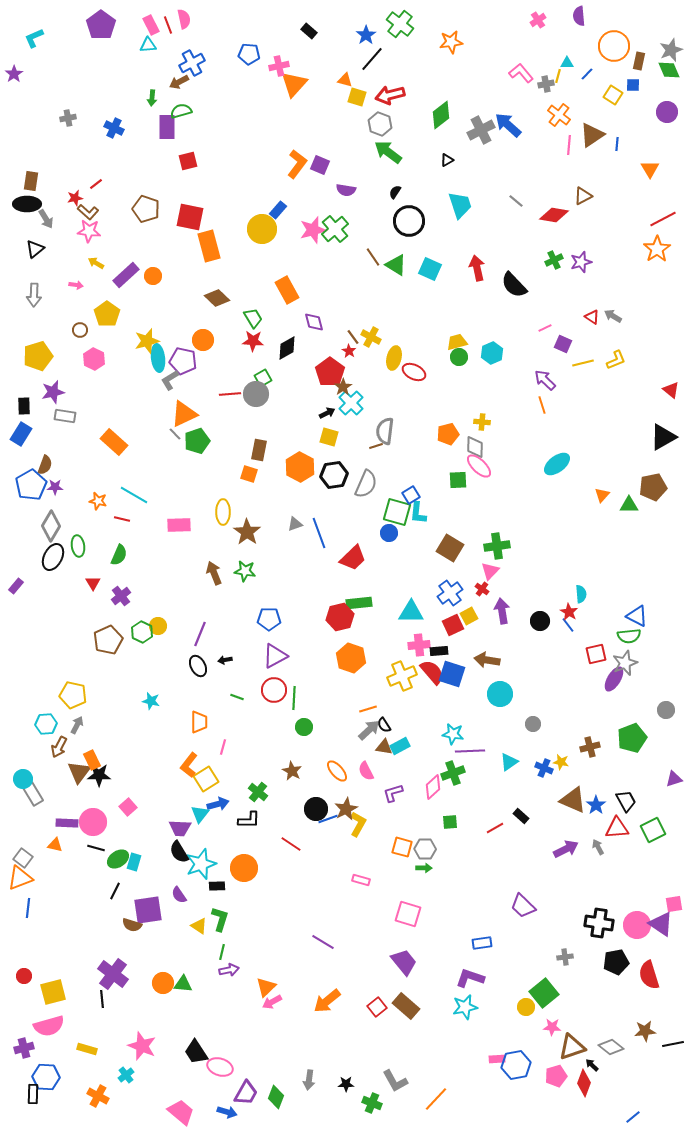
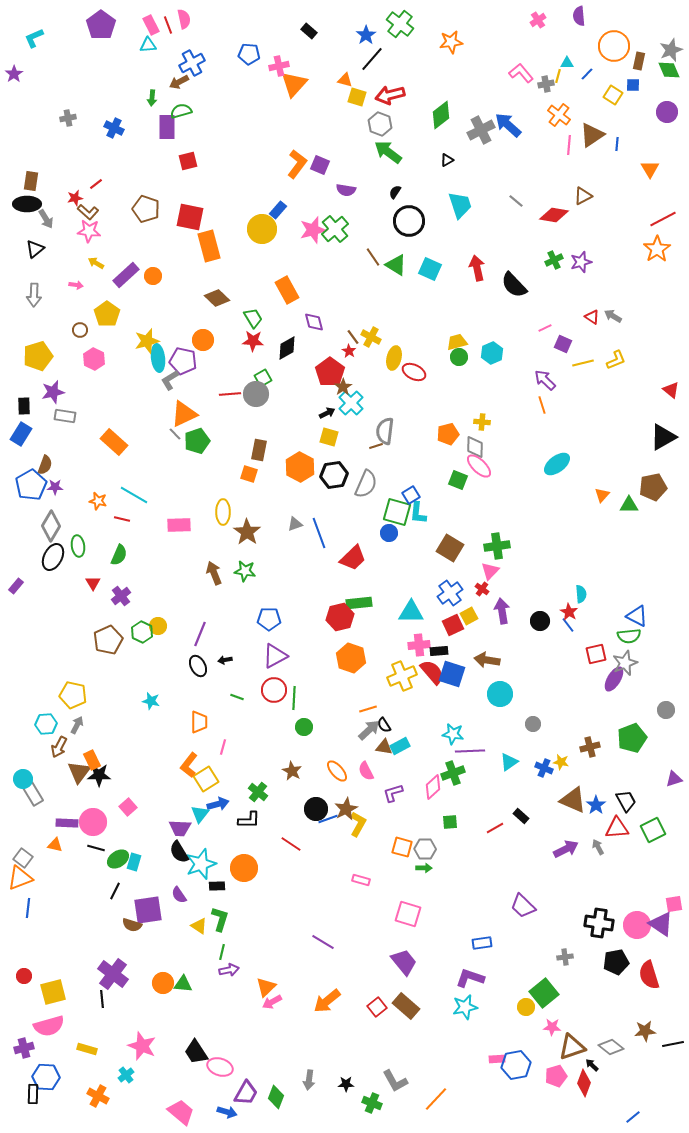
green square at (458, 480): rotated 24 degrees clockwise
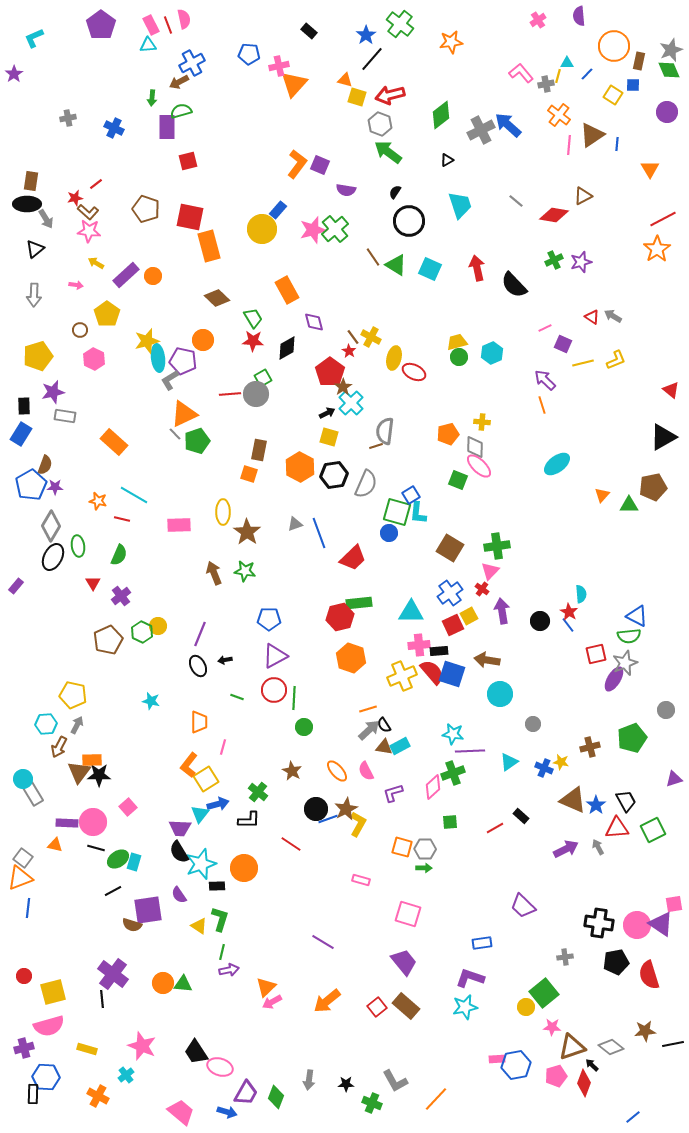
orange rectangle at (92, 760): rotated 66 degrees counterclockwise
black line at (115, 891): moved 2 px left; rotated 36 degrees clockwise
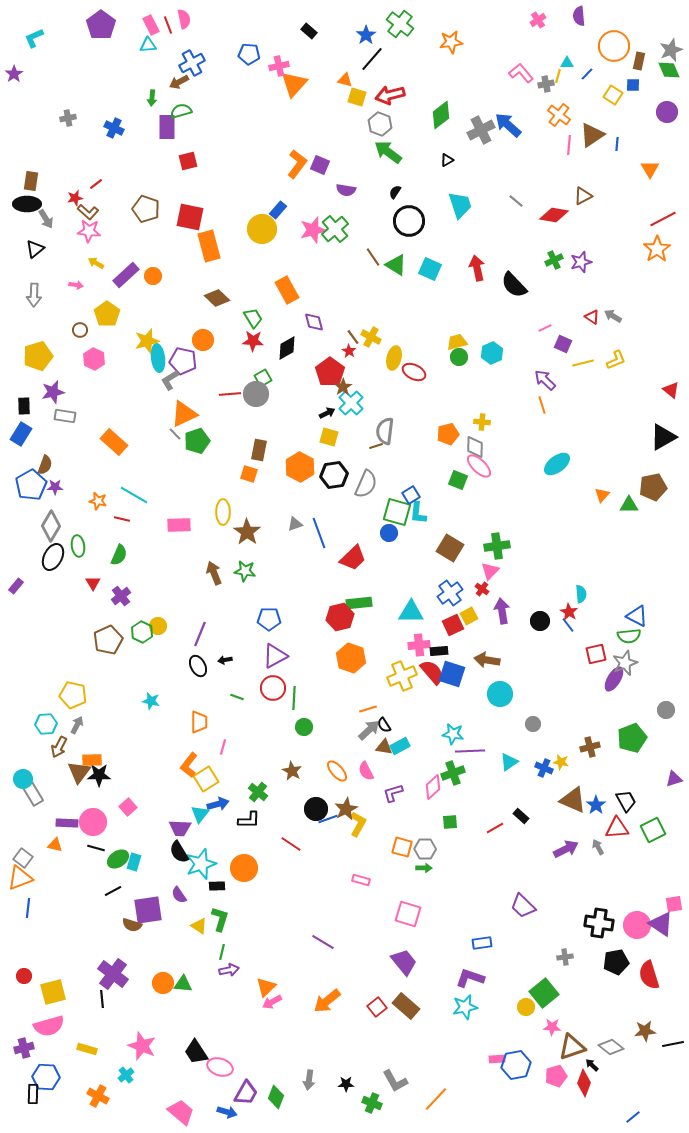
red circle at (274, 690): moved 1 px left, 2 px up
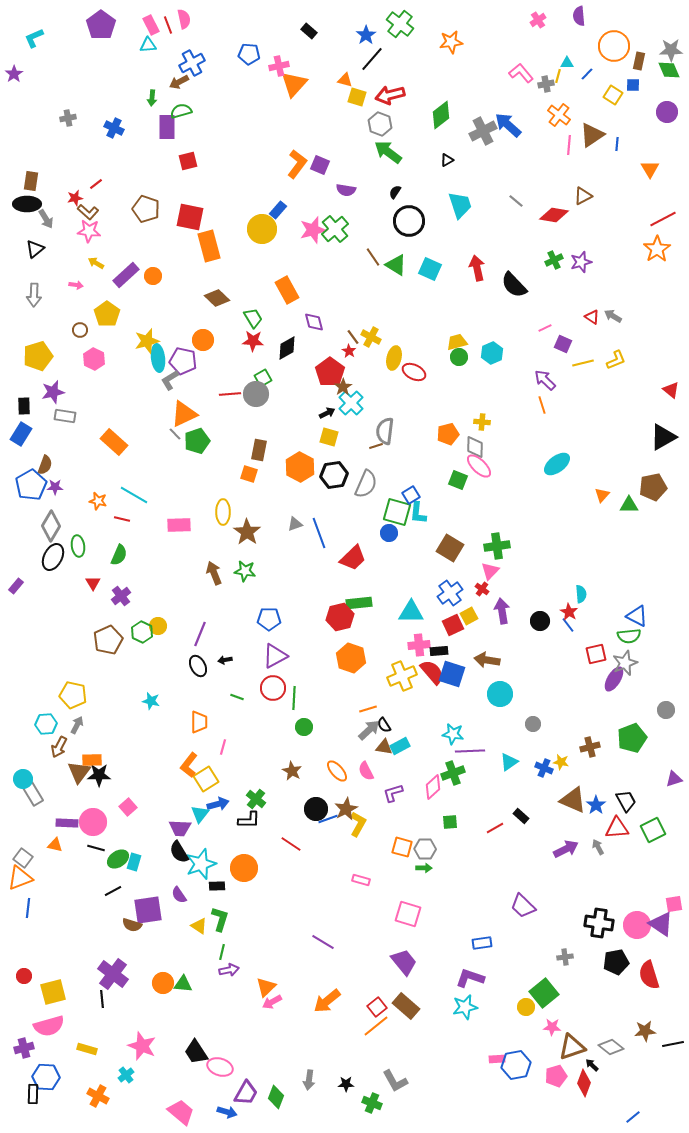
gray star at (671, 50): rotated 20 degrees clockwise
gray cross at (481, 130): moved 2 px right, 1 px down
green cross at (258, 792): moved 2 px left, 7 px down
orange line at (436, 1099): moved 60 px left, 73 px up; rotated 8 degrees clockwise
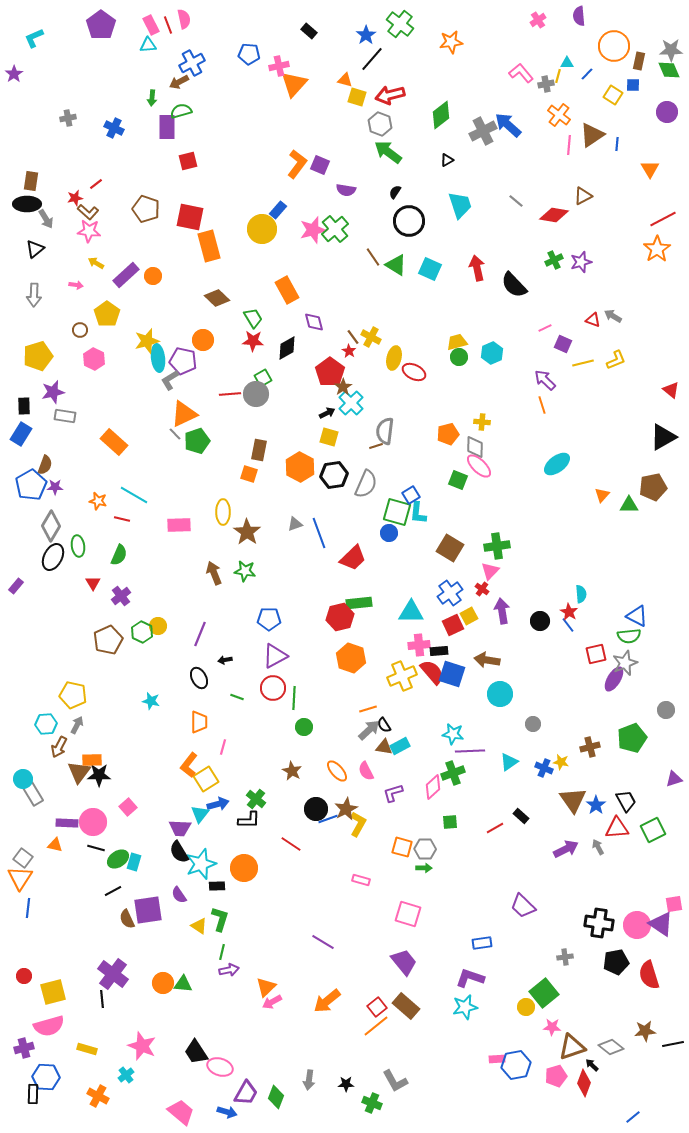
red triangle at (592, 317): moved 1 px right, 3 px down; rotated 14 degrees counterclockwise
black ellipse at (198, 666): moved 1 px right, 12 px down
brown triangle at (573, 800): rotated 32 degrees clockwise
orange triangle at (20, 878): rotated 36 degrees counterclockwise
brown semicircle at (132, 925): moved 5 px left, 6 px up; rotated 48 degrees clockwise
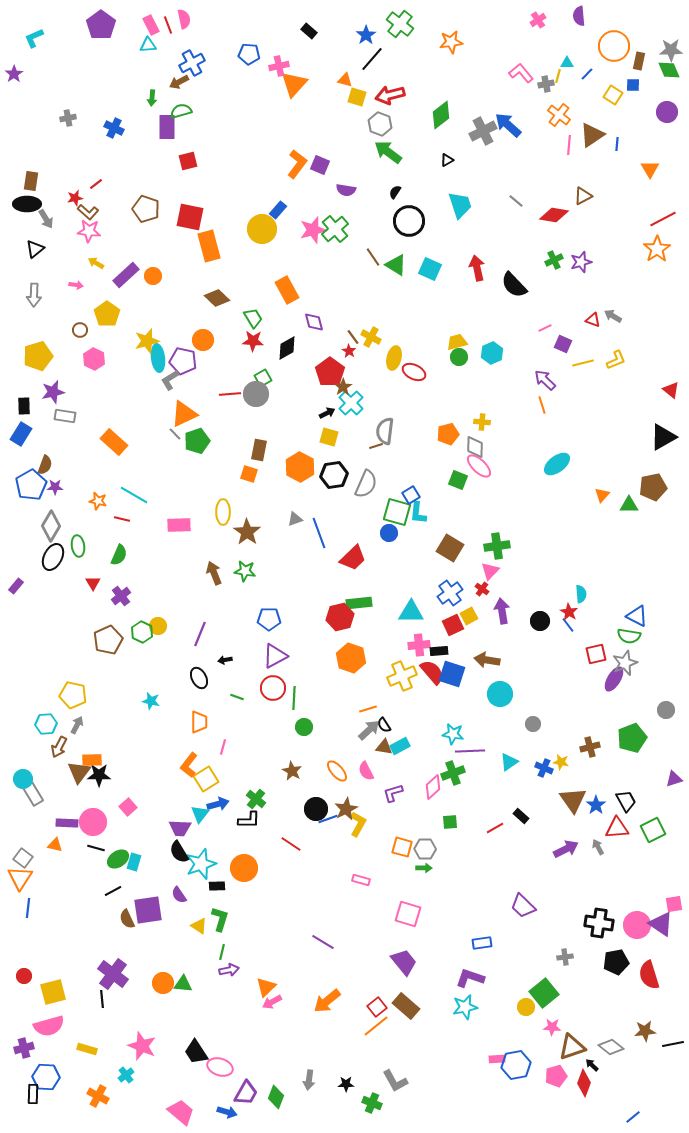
gray triangle at (295, 524): moved 5 px up
green semicircle at (629, 636): rotated 15 degrees clockwise
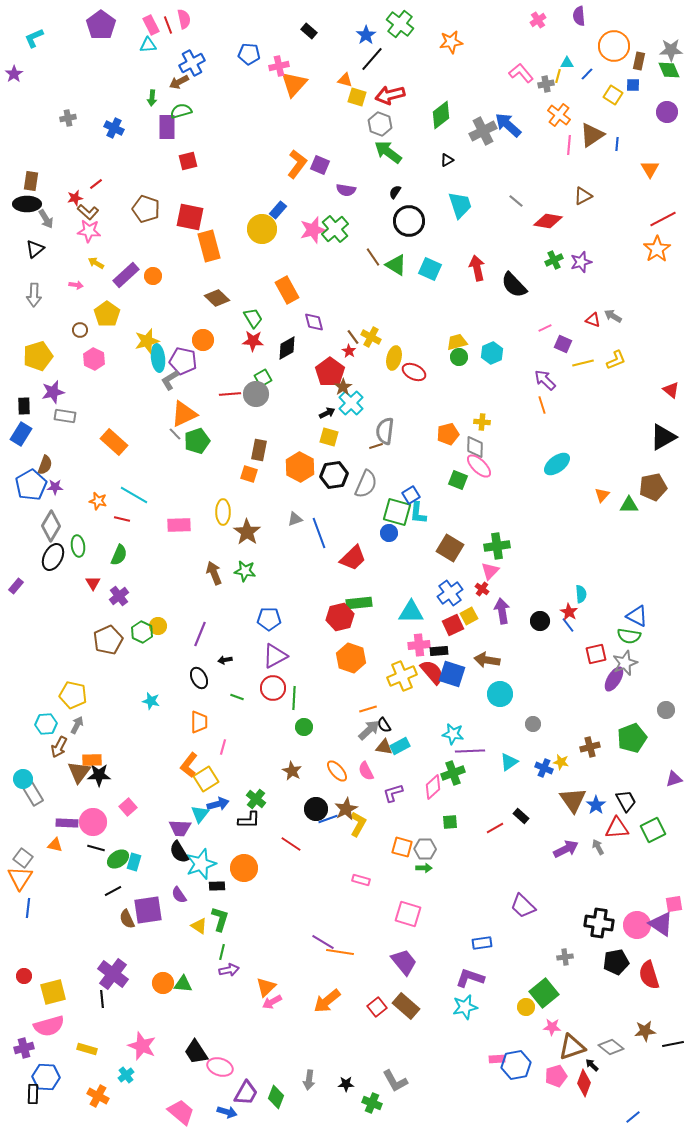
red diamond at (554, 215): moved 6 px left, 6 px down
purple cross at (121, 596): moved 2 px left
orange line at (376, 1026): moved 36 px left, 74 px up; rotated 48 degrees clockwise
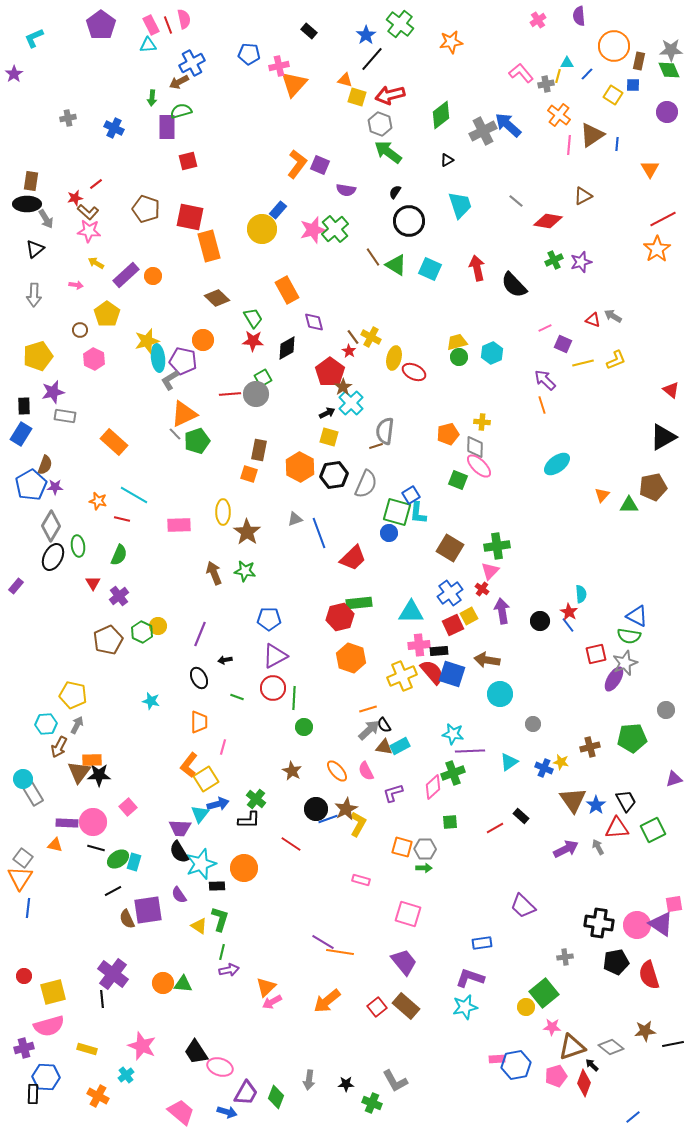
green pentagon at (632, 738): rotated 16 degrees clockwise
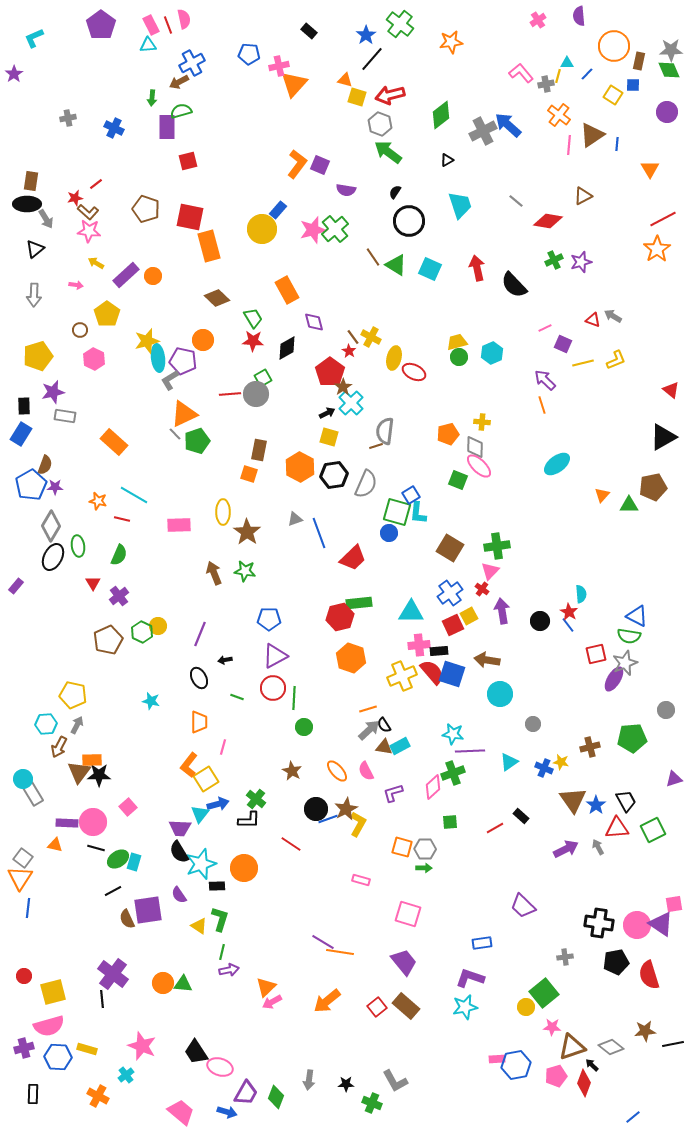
blue hexagon at (46, 1077): moved 12 px right, 20 px up
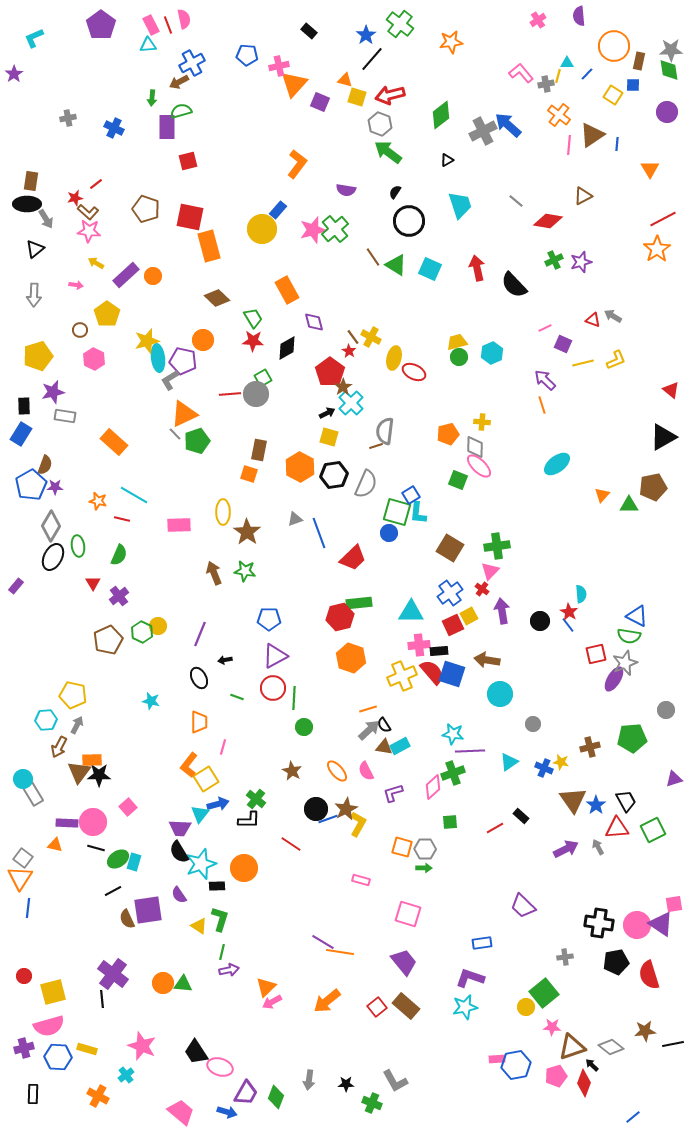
blue pentagon at (249, 54): moved 2 px left, 1 px down
green diamond at (669, 70): rotated 15 degrees clockwise
purple square at (320, 165): moved 63 px up
cyan hexagon at (46, 724): moved 4 px up
